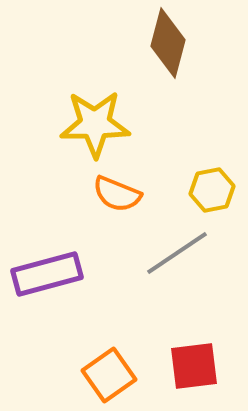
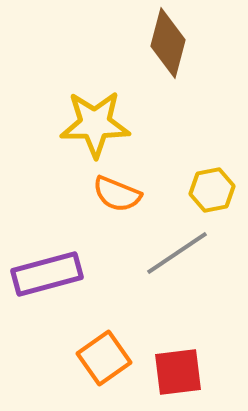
red square: moved 16 px left, 6 px down
orange square: moved 5 px left, 17 px up
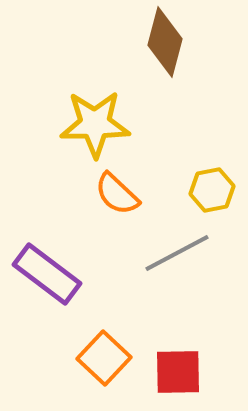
brown diamond: moved 3 px left, 1 px up
orange semicircle: rotated 21 degrees clockwise
gray line: rotated 6 degrees clockwise
purple rectangle: rotated 52 degrees clockwise
orange square: rotated 12 degrees counterclockwise
red square: rotated 6 degrees clockwise
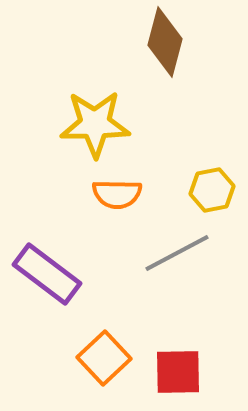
orange semicircle: rotated 42 degrees counterclockwise
orange square: rotated 4 degrees clockwise
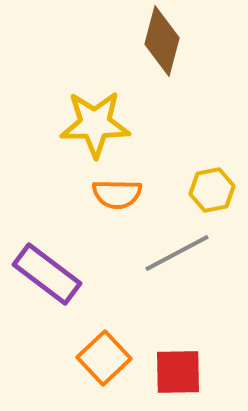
brown diamond: moved 3 px left, 1 px up
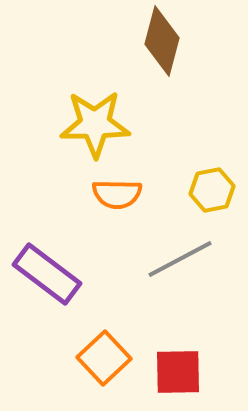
gray line: moved 3 px right, 6 px down
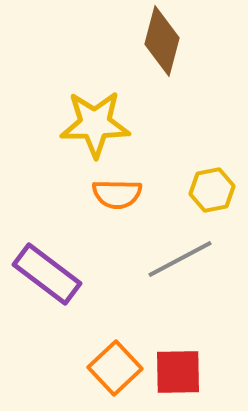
orange square: moved 11 px right, 10 px down
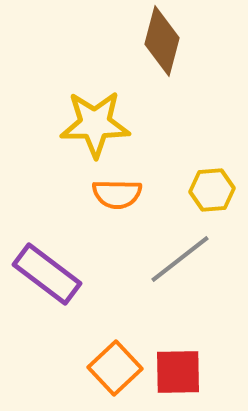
yellow hexagon: rotated 6 degrees clockwise
gray line: rotated 10 degrees counterclockwise
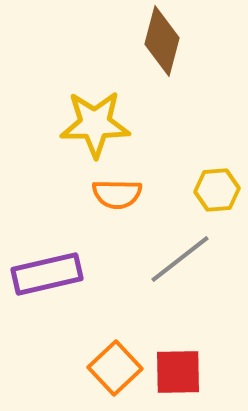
yellow hexagon: moved 5 px right
purple rectangle: rotated 50 degrees counterclockwise
